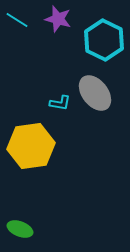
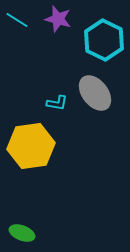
cyan L-shape: moved 3 px left
green ellipse: moved 2 px right, 4 px down
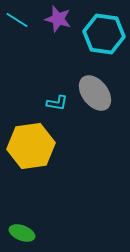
cyan hexagon: moved 6 px up; rotated 18 degrees counterclockwise
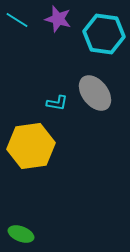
green ellipse: moved 1 px left, 1 px down
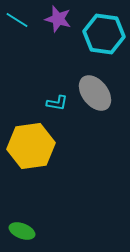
green ellipse: moved 1 px right, 3 px up
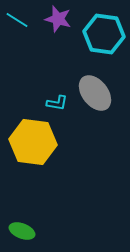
yellow hexagon: moved 2 px right, 4 px up; rotated 15 degrees clockwise
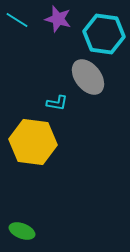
gray ellipse: moved 7 px left, 16 px up
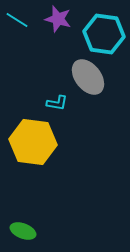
green ellipse: moved 1 px right
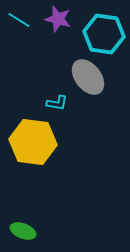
cyan line: moved 2 px right
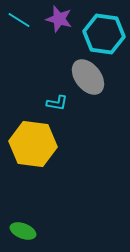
purple star: moved 1 px right
yellow hexagon: moved 2 px down
